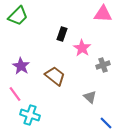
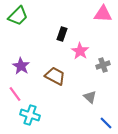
pink star: moved 2 px left, 3 px down
brown trapezoid: rotated 10 degrees counterclockwise
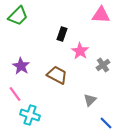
pink triangle: moved 2 px left, 1 px down
gray cross: rotated 16 degrees counterclockwise
brown trapezoid: moved 2 px right, 1 px up
gray triangle: moved 3 px down; rotated 32 degrees clockwise
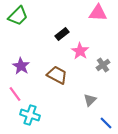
pink triangle: moved 3 px left, 2 px up
black rectangle: rotated 32 degrees clockwise
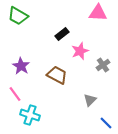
green trapezoid: rotated 75 degrees clockwise
pink star: rotated 18 degrees clockwise
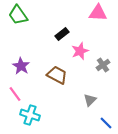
green trapezoid: moved 1 px up; rotated 25 degrees clockwise
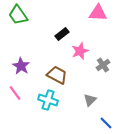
pink line: moved 1 px up
cyan cross: moved 18 px right, 15 px up
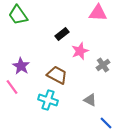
pink line: moved 3 px left, 6 px up
gray triangle: rotated 48 degrees counterclockwise
